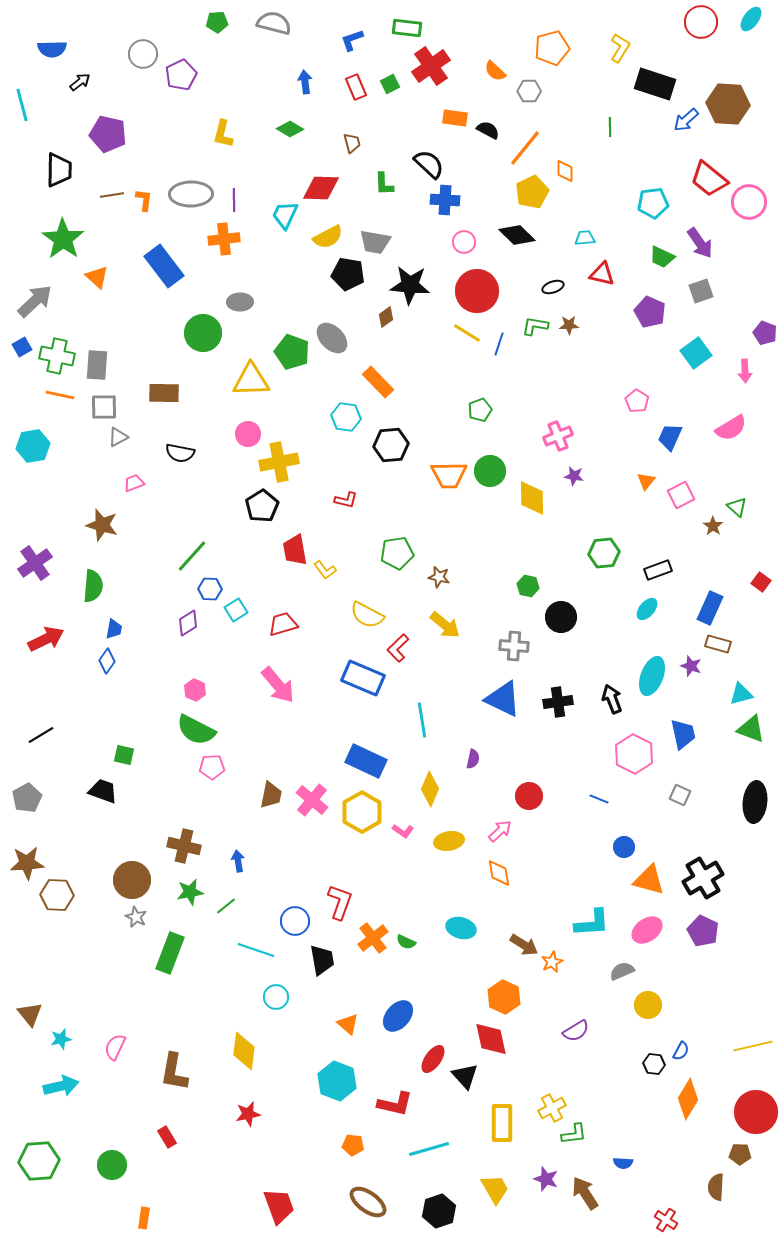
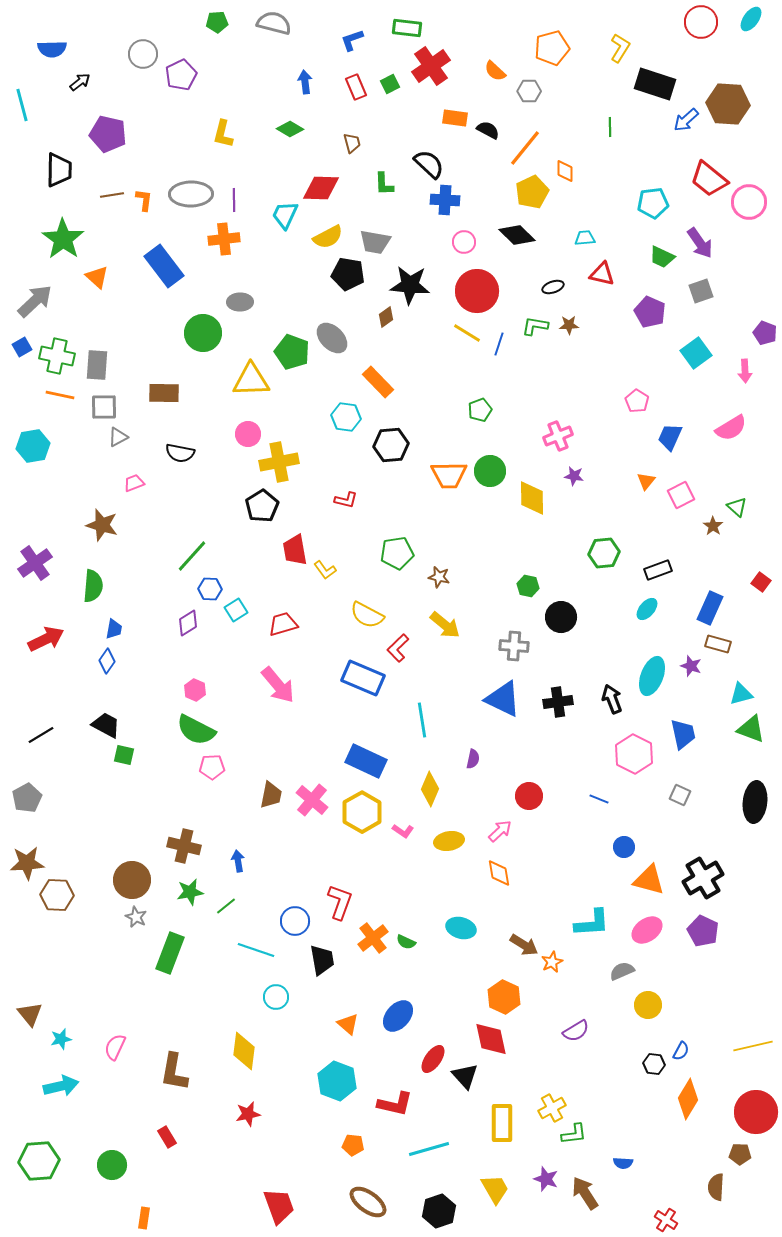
black trapezoid at (103, 791): moved 3 px right, 66 px up; rotated 8 degrees clockwise
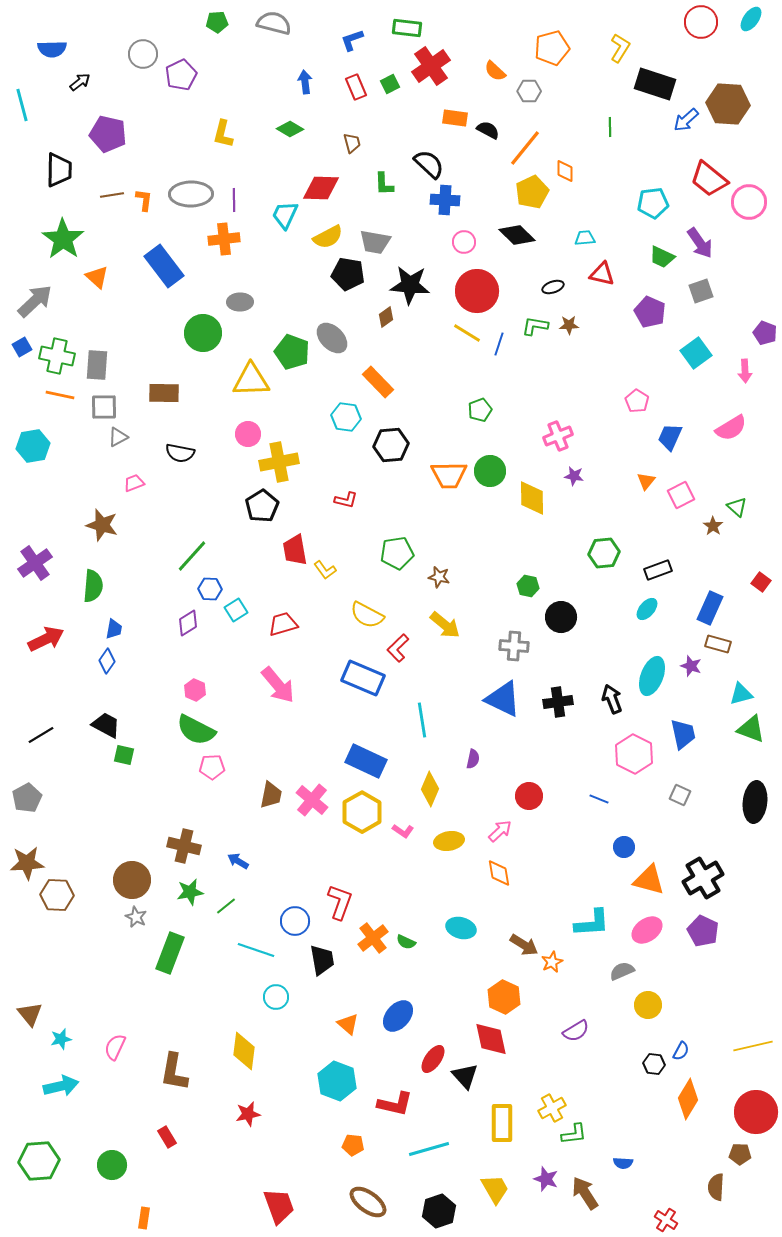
blue arrow at (238, 861): rotated 50 degrees counterclockwise
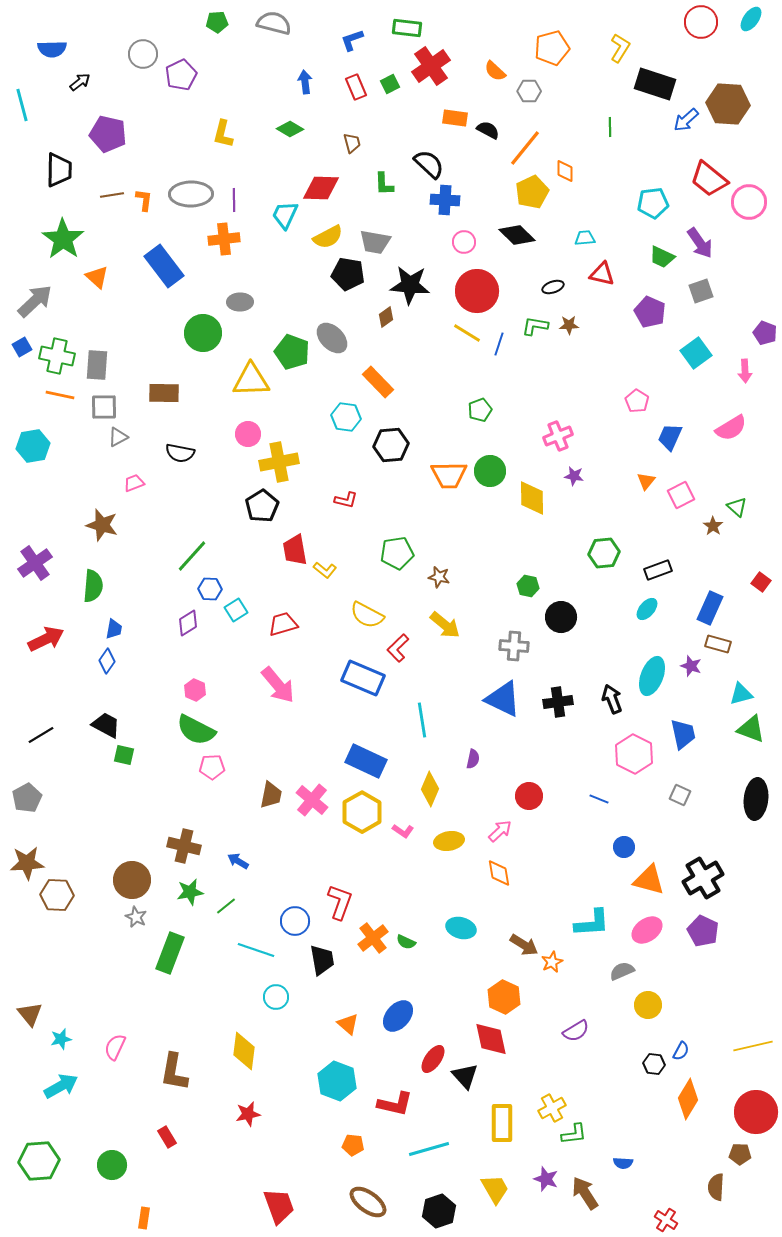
yellow L-shape at (325, 570): rotated 15 degrees counterclockwise
black ellipse at (755, 802): moved 1 px right, 3 px up
cyan arrow at (61, 1086): rotated 16 degrees counterclockwise
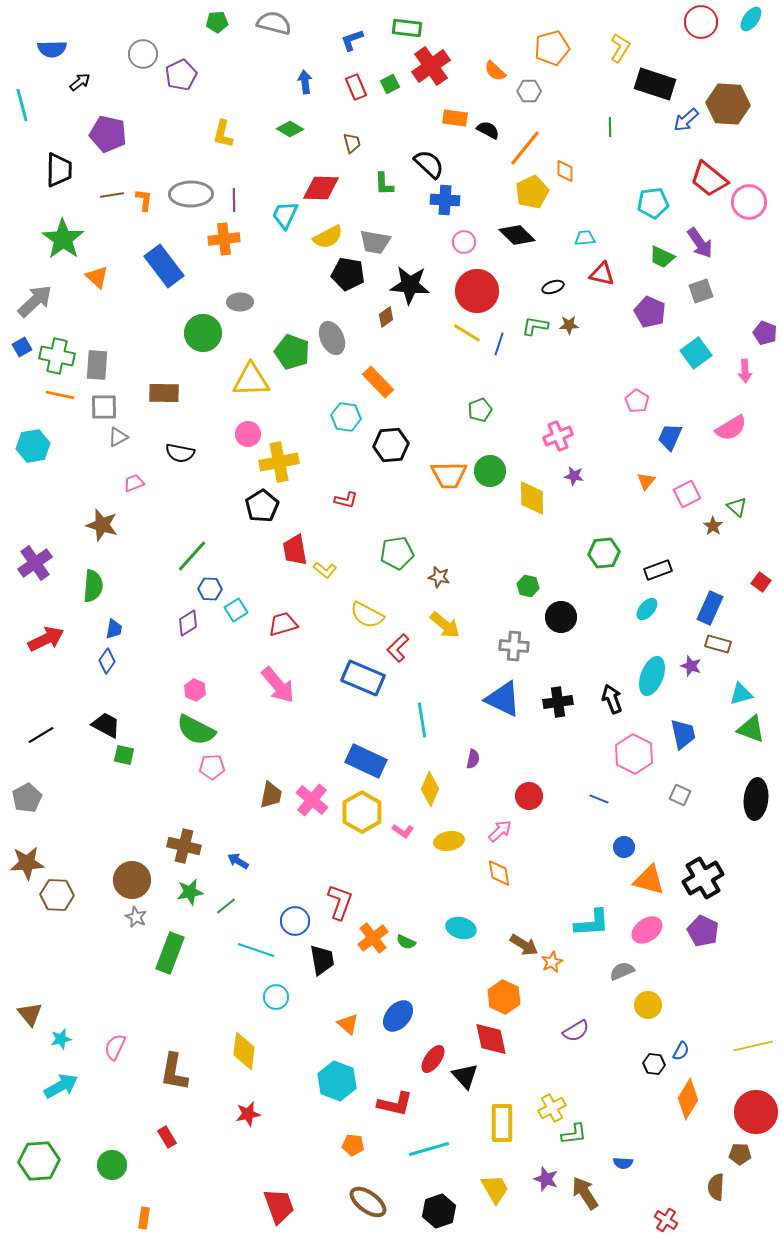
gray ellipse at (332, 338): rotated 20 degrees clockwise
pink square at (681, 495): moved 6 px right, 1 px up
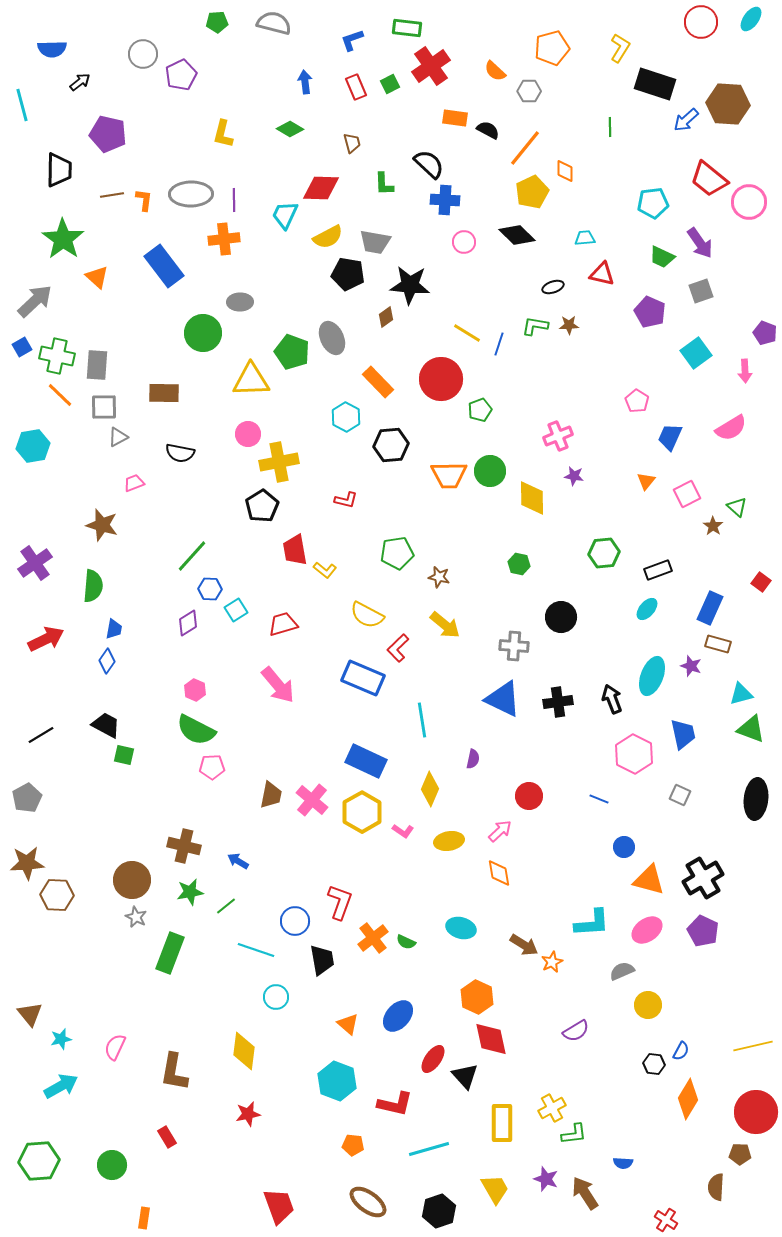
red circle at (477, 291): moved 36 px left, 88 px down
orange line at (60, 395): rotated 32 degrees clockwise
cyan hexagon at (346, 417): rotated 20 degrees clockwise
green hexagon at (528, 586): moved 9 px left, 22 px up
orange hexagon at (504, 997): moved 27 px left
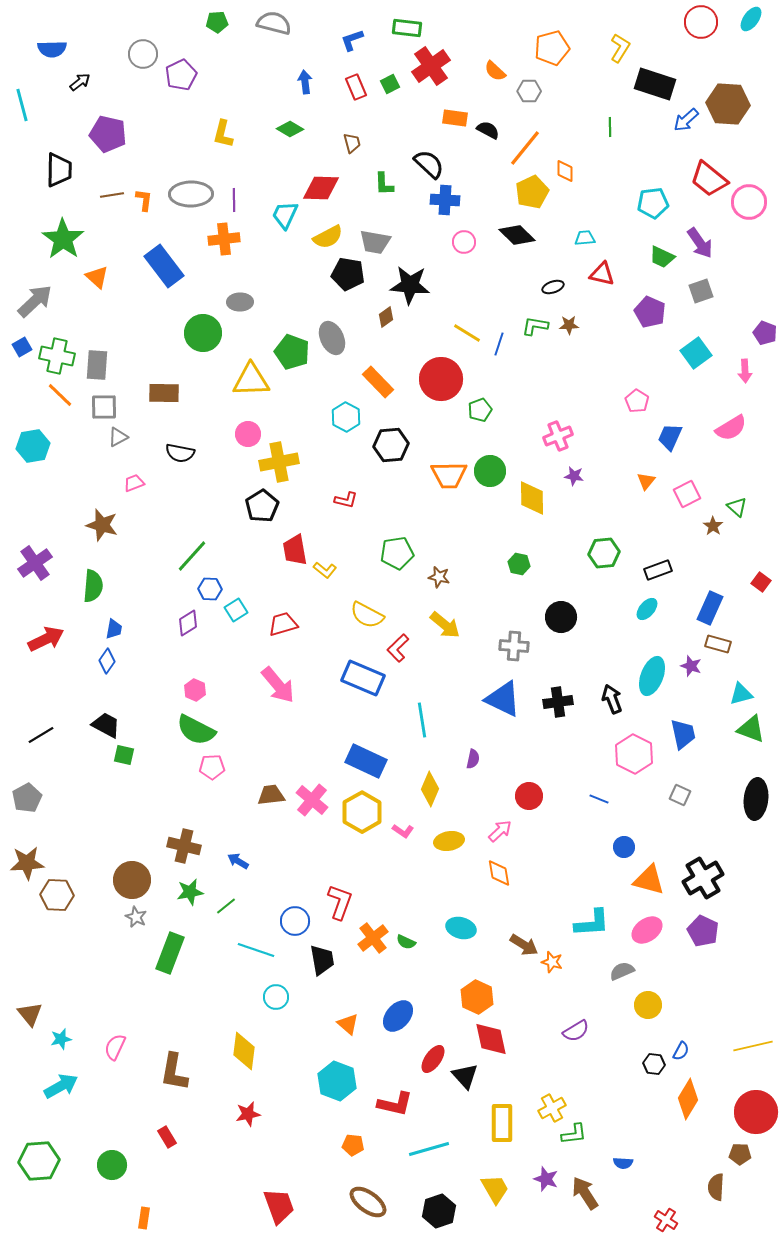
brown trapezoid at (271, 795): rotated 108 degrees counterclockwise
orange star at (552, 962): rotated 30 degrees counterclockwise
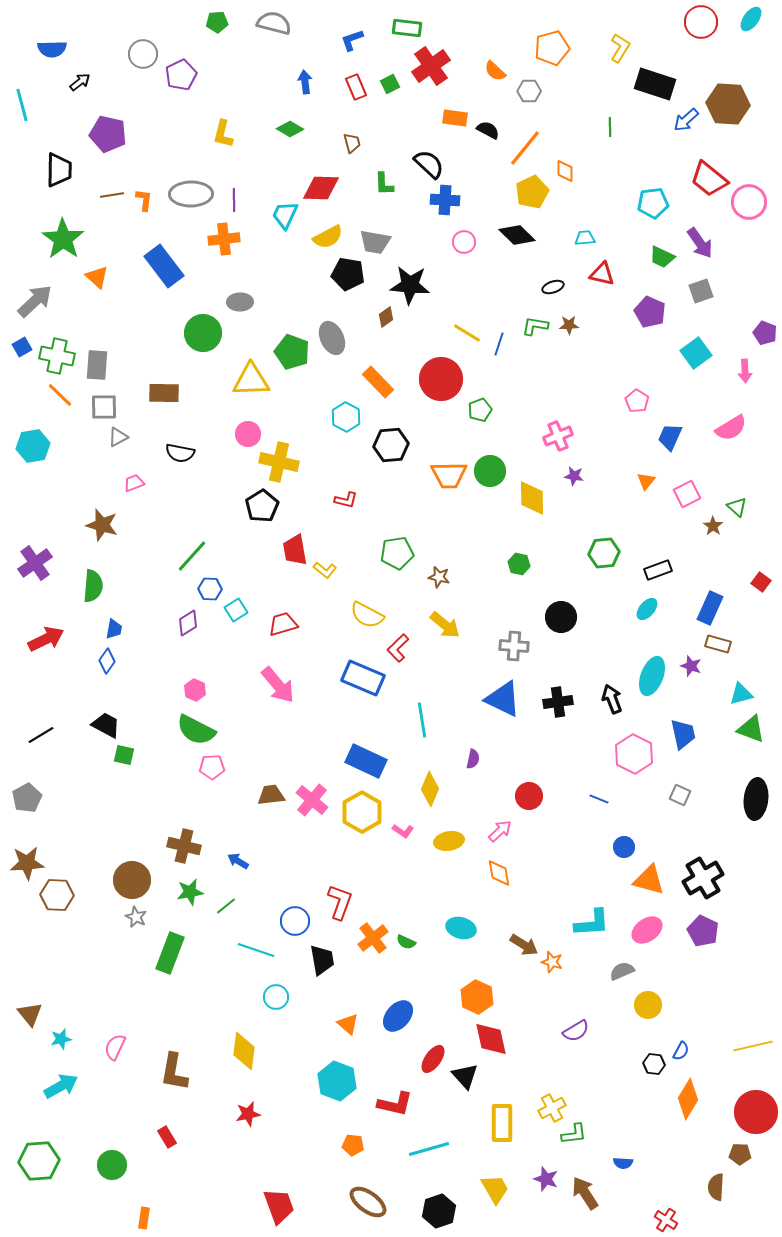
yellow cross at (279, 462): rotated 24 degrees clockwise
